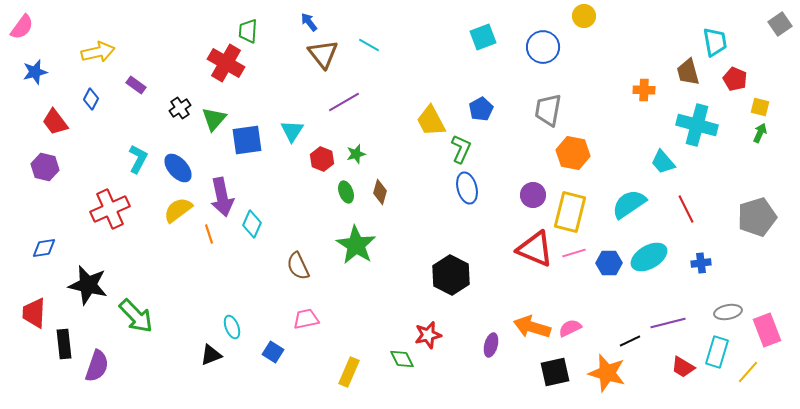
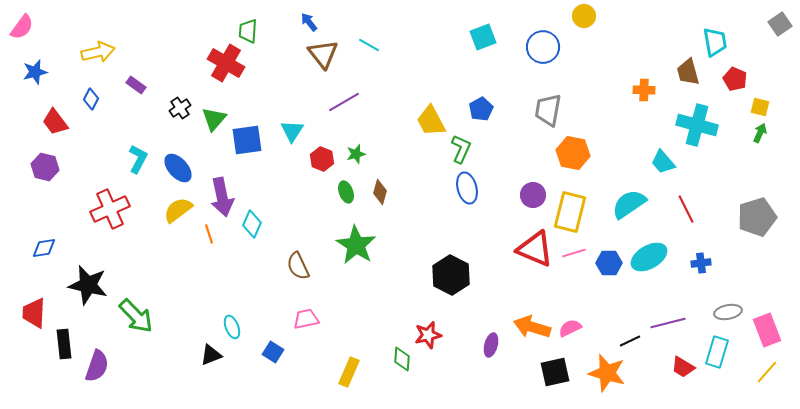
green diamond at (402, 359): rotated 30 degrees clockwise
yellow line at (748, 372): moved 19 px right
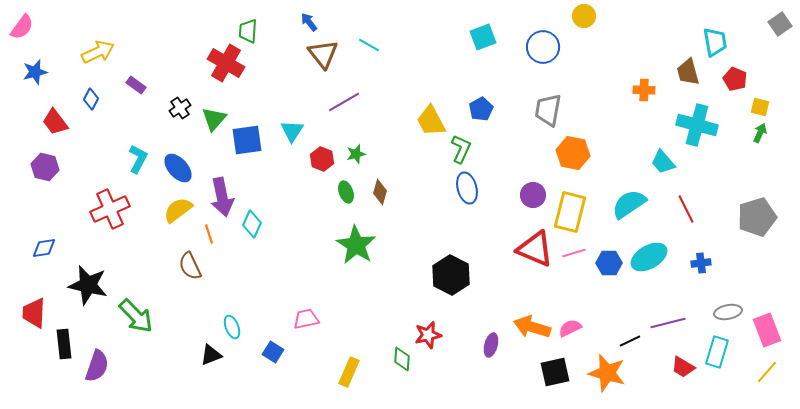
yellow arrow at (98, 52): rotated 12 degrees counterclockwise
brown semicircle at (298, 266): moved 108 px left
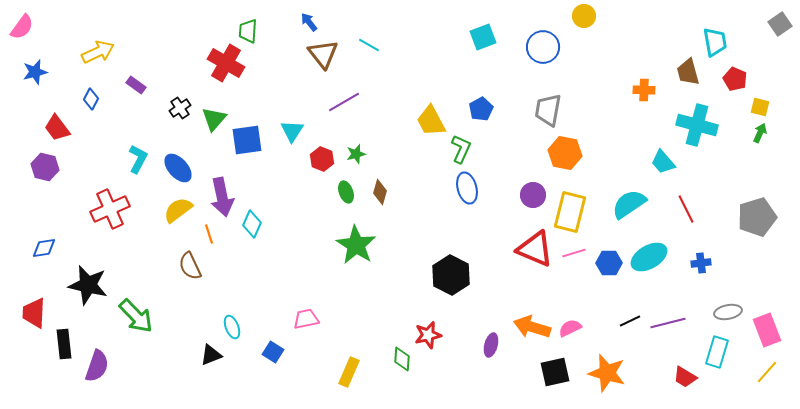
red trapezoid at (55, 122): moved 2 px right, 6 px down
orange hexagon at (573, 153): moved 8 px left
black line at (630, 341): moved 20 px up
red trapezoid at (683, 367): moved 2 px right, 10 px down
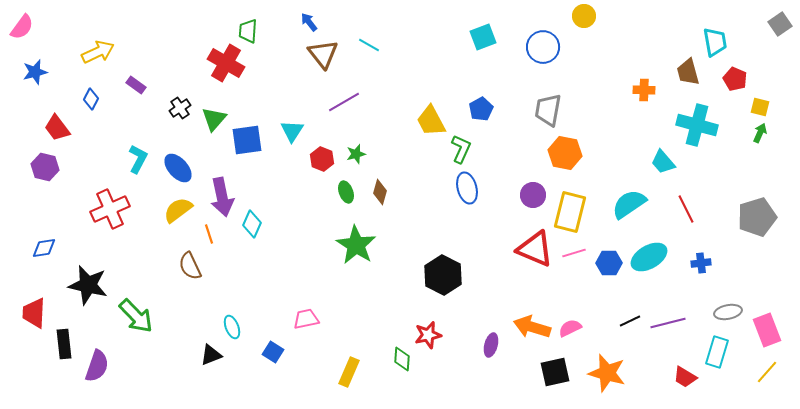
black hexagon at (451, 275): moved 8 px left
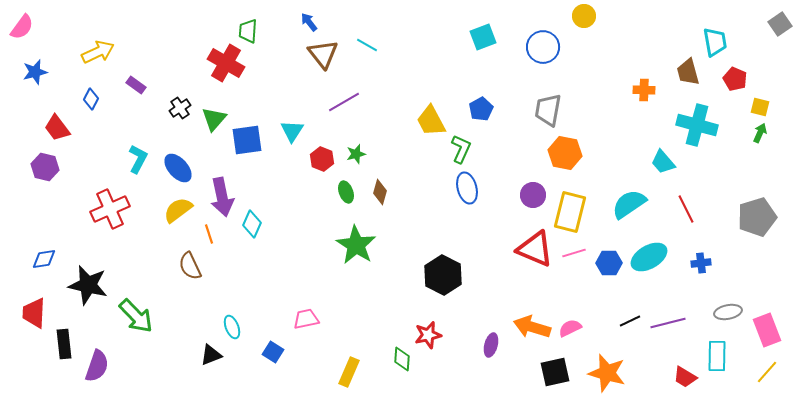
cyan line at (369, 45): moved 2 px left
blue diamond at (44, 248): moved 11 px down
cyan rectangle at (717, 352): moved 4 px down; rotated 16 degrees counterclockwise
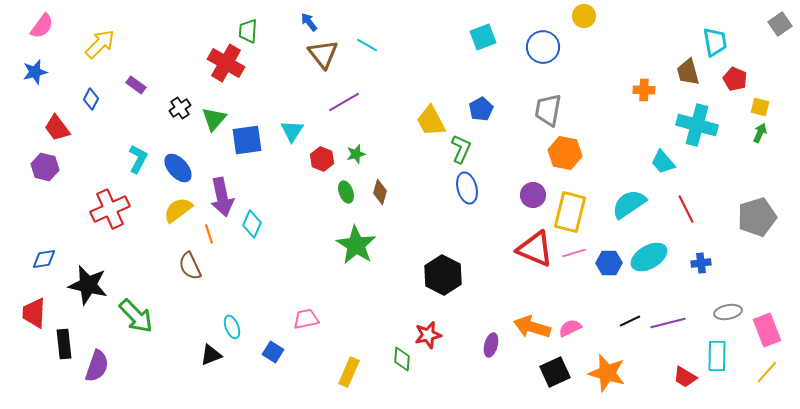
pink semicircle at (22, 27): moved 20 px right, 1 px up
yellow arrow at (98, 52): moved 2 px right, 8 px up; rotated 20 degrees counterclockwise
black square at (555, 372): rotated 12 degrees counterclockwise
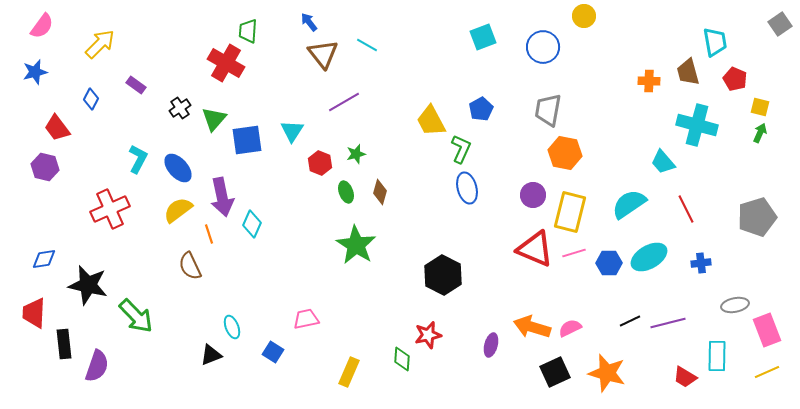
orange cross at (644, 90): moved 5 px right, 9 px up
red hexagon at (322, 159): moved 2 px left, 4 px down
gray ellipse at (728, 312): moved 7 px right, 7 px up
yellow line at (767, 372): rotated 25 degrees clockwise
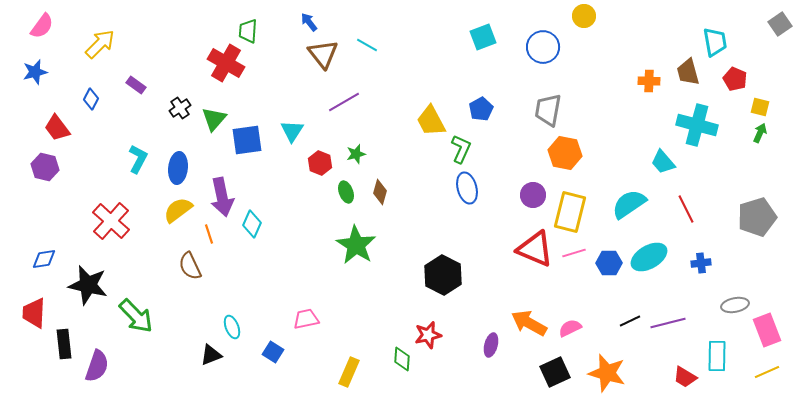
blue ellipse at (178, 168): rotated 48 degrees clockwise
red cross at (110, 209): moved 1 px right, 12 px down; rotated 24 degrees counterclockwise
orange arrow at (532, 327): moved 3 px left, 4 px up; rotated 12 degrees clockwise
